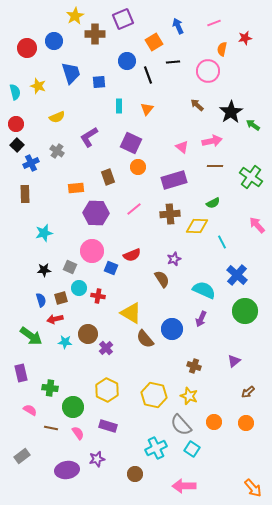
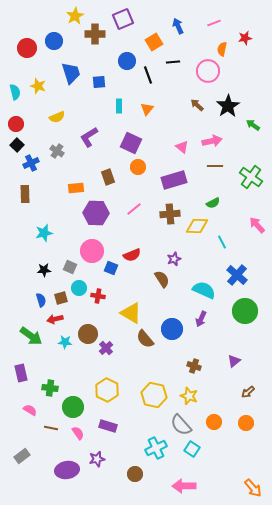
black star at (231, 112): moved 3 px left, 6 px up
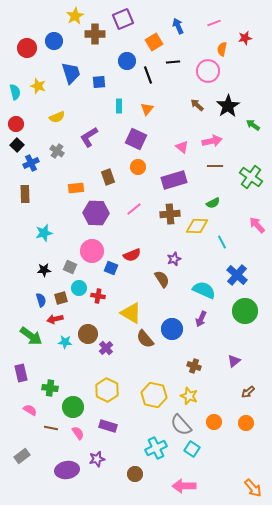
purple square at (131, 143): moved 5 px right, 4 px up
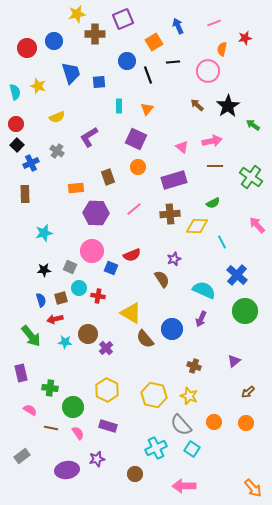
yellow star at (75, 16): moved 2 px right, 2 px up; rotated 18 degrees clockwise
green arrow at (31, 336): rotated 15 degrees clockwise
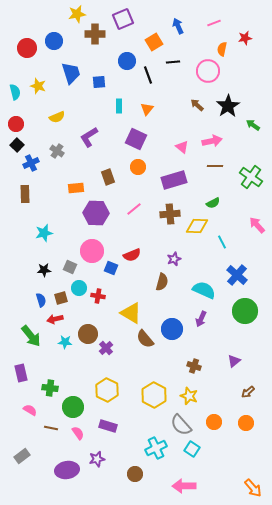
brown semicircle at (162, 279): moved 3 px down; rotated 48 degrees clockwise
yellow hexagon at (154, 395): rotated 15 degrees clockwise
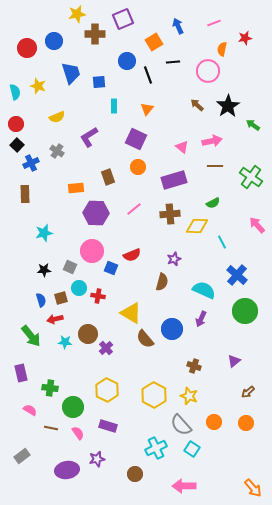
cyan rectangle at (119, 106): moved 5 px left
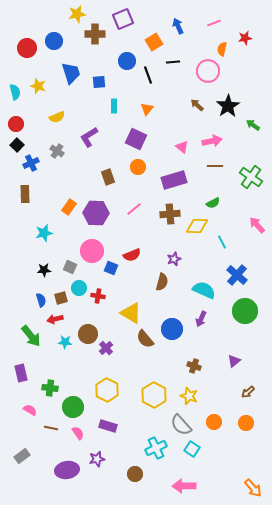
orange rectangle at (76, 188): moved 7 px left, 19 px down; rotated 49 degrees counterclockwise
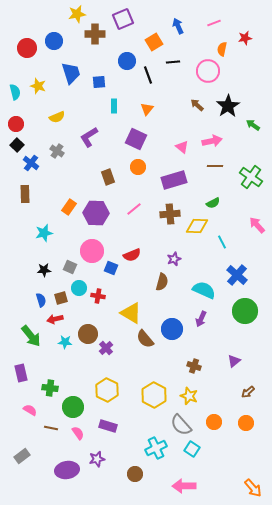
blue cross at (31, 163): rotated 28 degrees counterclockwise
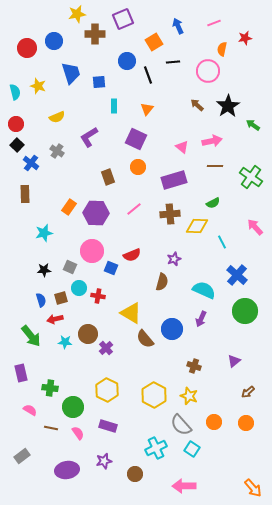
pink arrow at (257, 225): moved 2 px left, 2 px down
purple star at (97, 459): moved 7 px right, 2 px down
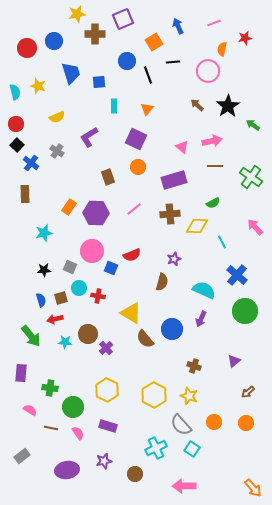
purple rectangle at (21, 373): rotated 18 degrees clockwise
